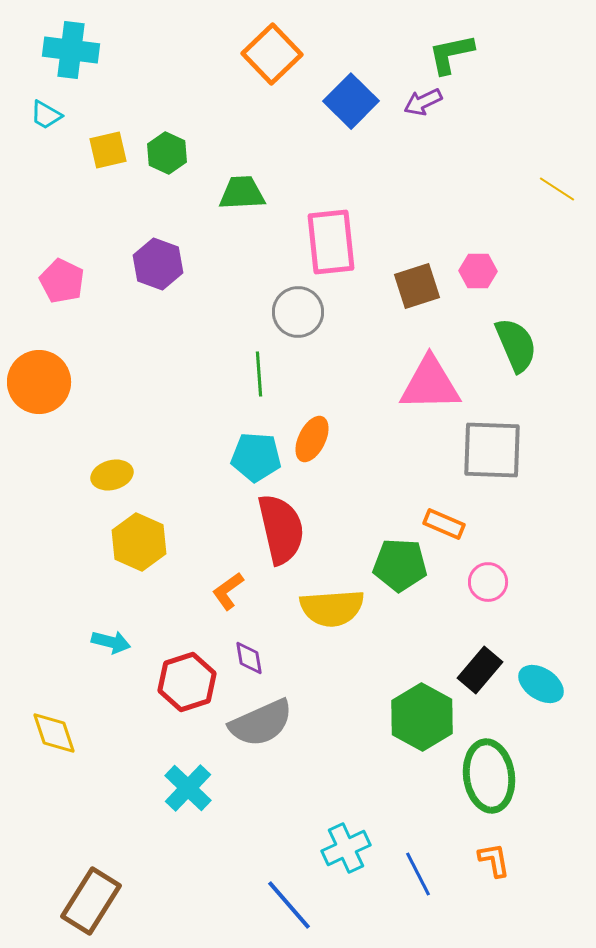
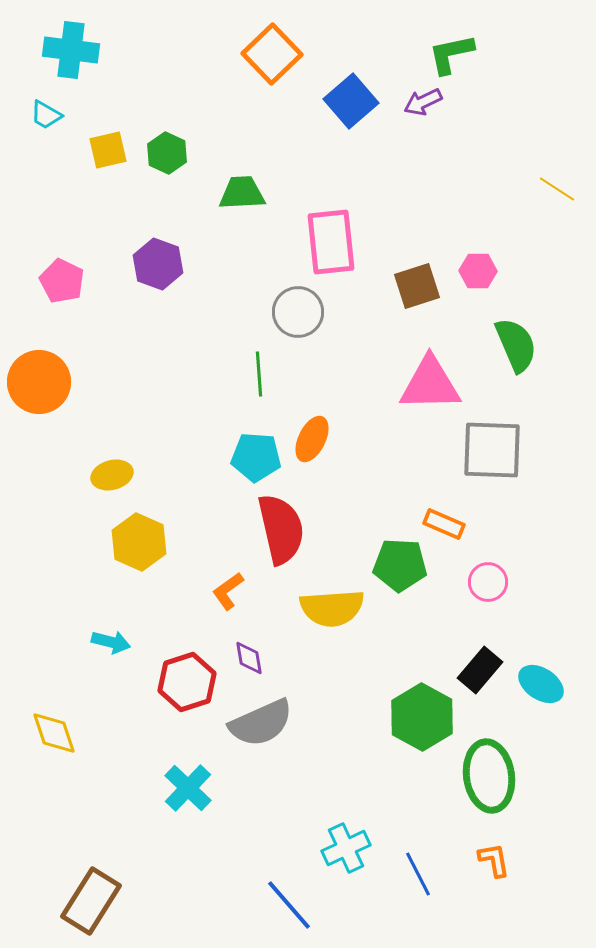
blue square at (351, 101): rotated 4 degrees clockwise
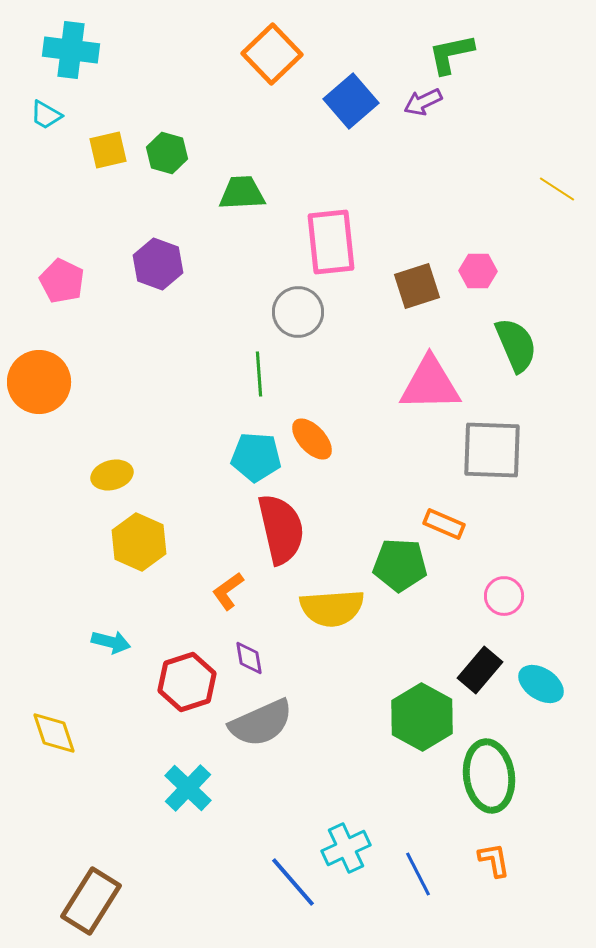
green hexagon at (167, 153): rotated 9 degrees counterclockwise
orange ellipse at (312, 439): rotated 69 degrees counterclockwise
pink circle at (488, 582): moved 16 px right, 14 px down
blue line at (289, 905): moved 4 px right, 23 px up
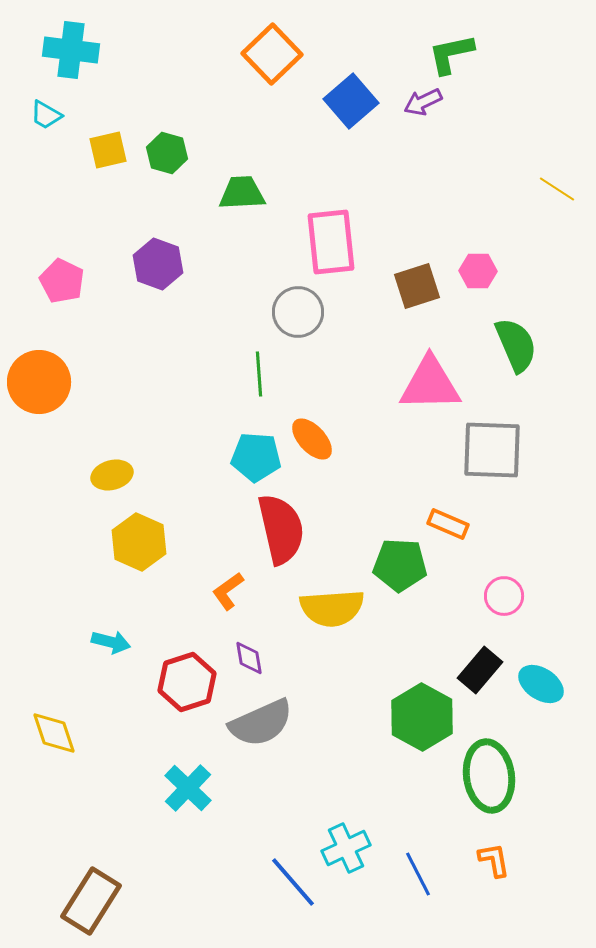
orange rectangle at (444, 524): moved 4 px right
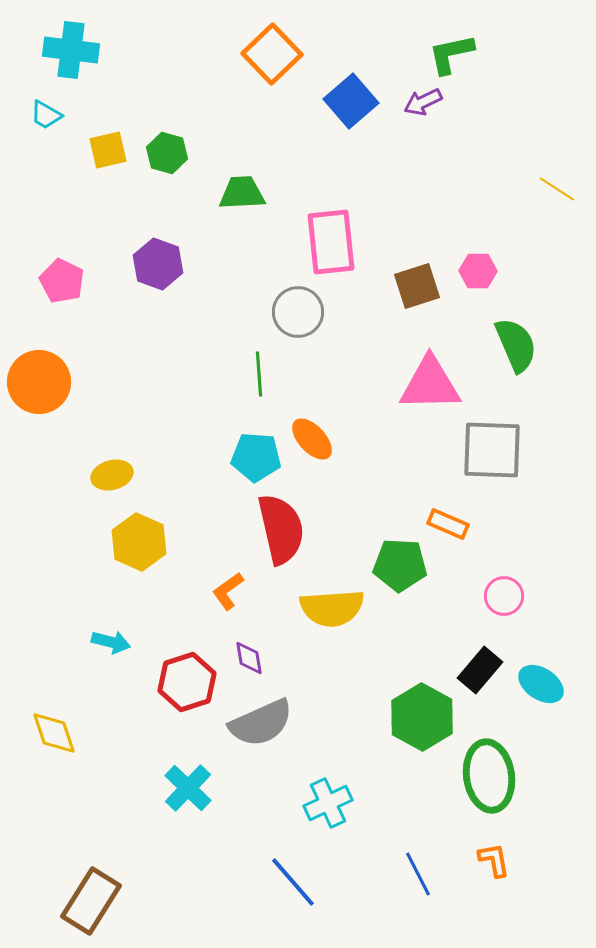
cyan cross at (346, 848): moved 18 px left, 45 px up
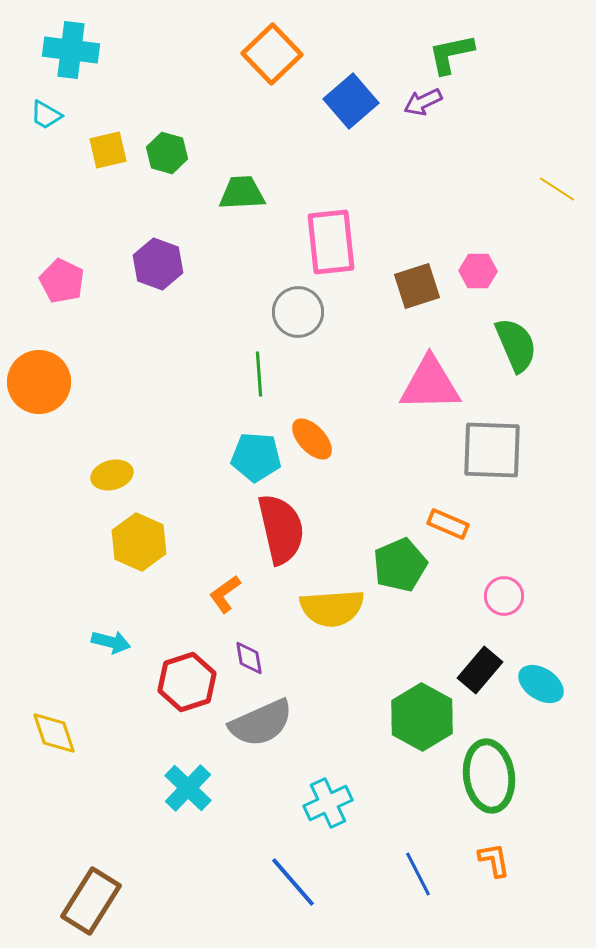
green pentagon at (400, 565): rotated 26 degrees counterclockwise
orange L-shape at (228, 591): moved 3 px left, 3 px down
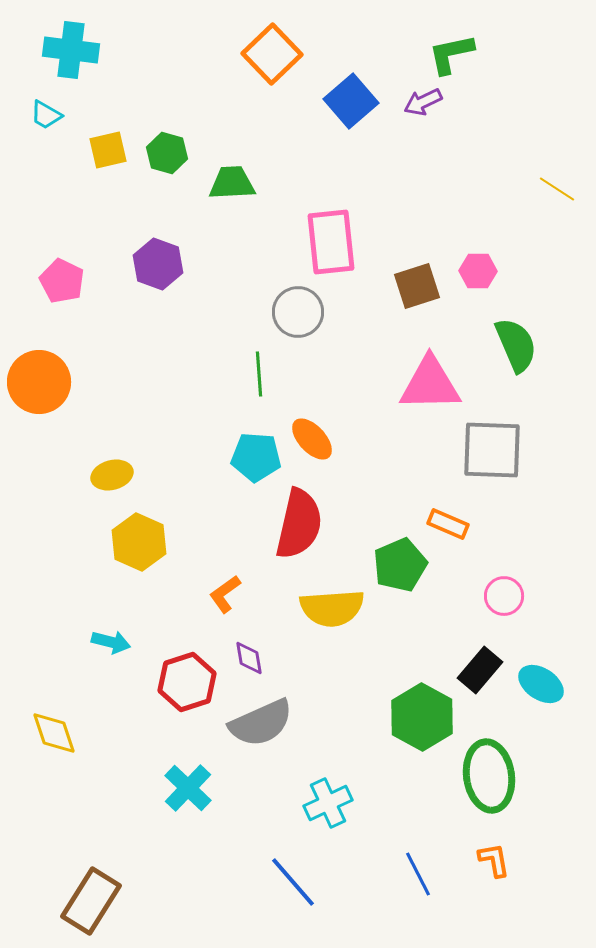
green trapezoid at (242, 193): moved 10 px left, 10 px up
red semicircle at (281, 529): moved 18 px right, 5 px up; rotated 26 degrees clockwise
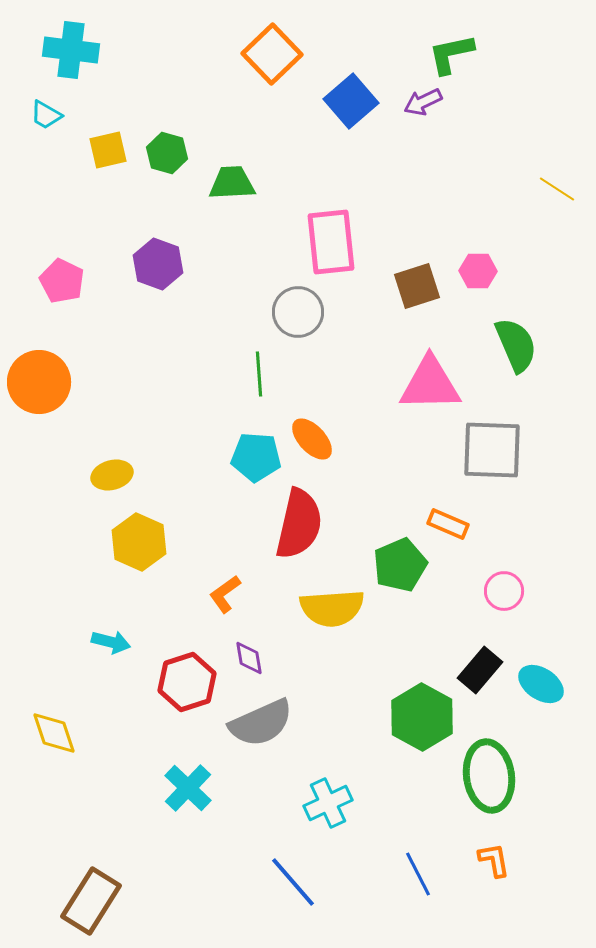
pink circle at (504, 596): moved 5 px up
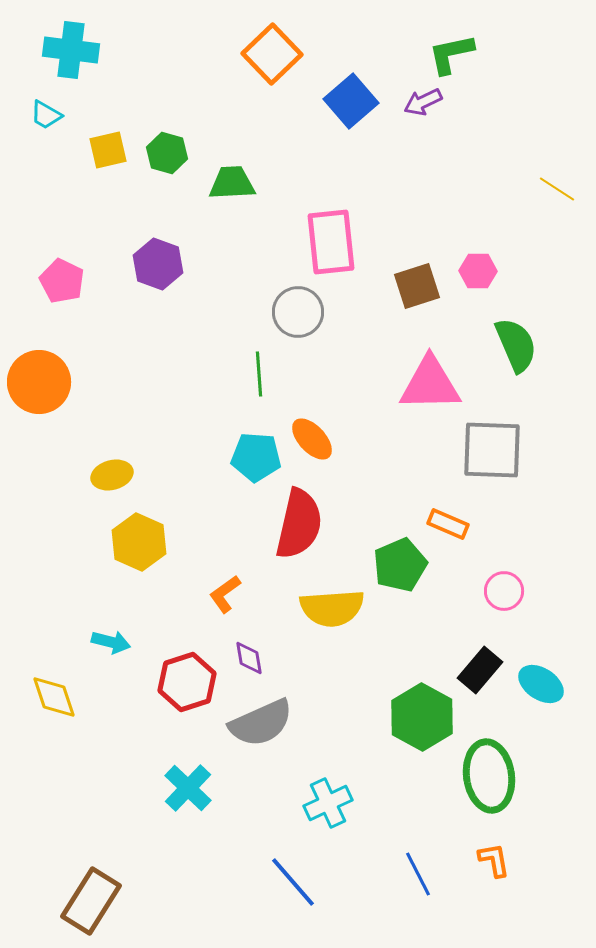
yellow diamond at (54, 733): moved 36 px up
